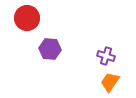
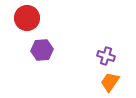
purple hexagon: moved 8 px left, 1 px down; rotated 10 degrees counterclockwise
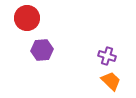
purple cross: moved 1 px right
orange trapezoid: moved 1 px right, 1 px up; rotated 100 degrees clockwise
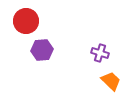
red circle: moved 1 px left, 3 px down
purple cross: moved 7 px left, 3 px up
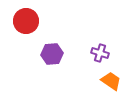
purple hexagon: moved 10 px right, 4 px down
orange trapezoid: rotated 10 degrees counterclockwise
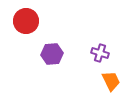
orange trapezoid: rotated 30 degrees clockwise
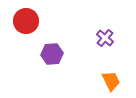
purple cross: moved 5 px right, 15 px up; rotated 24 degrees clockwise
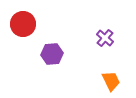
red circle: moved 3 px left, 3 px down
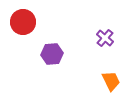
red circle: moved 2 px up
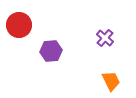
red circle: moved 4 px left, 3 px down
purple hexagon: moved 1 px left, 3 px up
